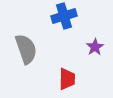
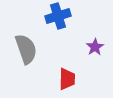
blue cross: moved 6 px left
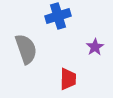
red trapezoid: moved 1 px right
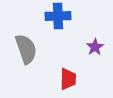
blue cross: rotated 15 degrees clockwise
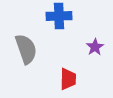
blue cross: moved 1 px right
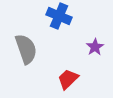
blue cross: rotated 25 degrees clockwise
red trapezoid: rotated 135 degrees counterclockwise
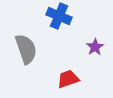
red trapezoid: rotated 25 degrees clockwise
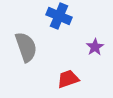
gray semicircle: moved 2 px up
